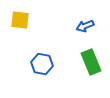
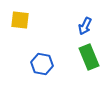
blue arrow: rotated 42 degrees counterclockwise
green rectangle: moved 2 px left, 5 px up
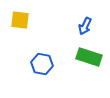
green rectangle: rotated 50 degrees counterclockwise
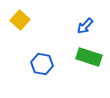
yellow square: rotated 36 degrees clockwise
blue arrow: rotated 18 degrees clockwise
